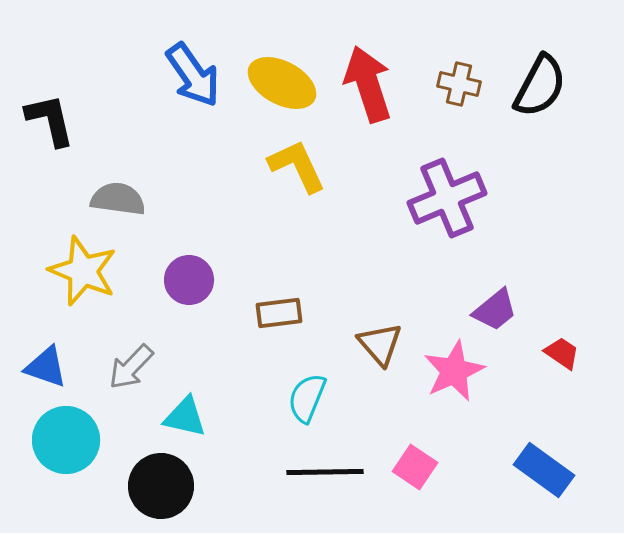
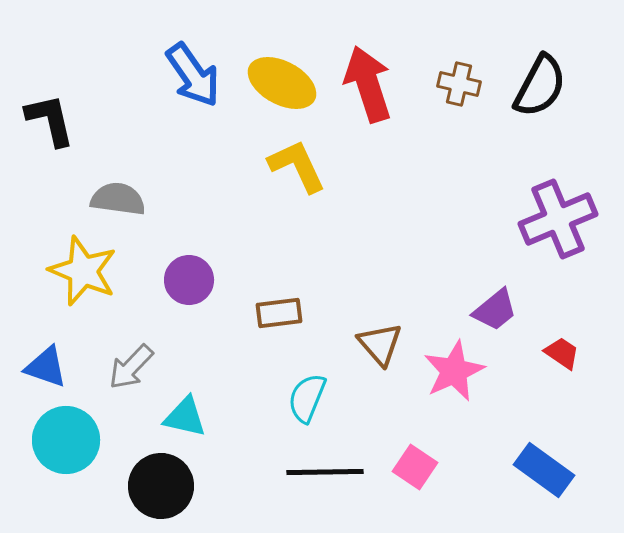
purple cross: moved 111 px right, 21 px down
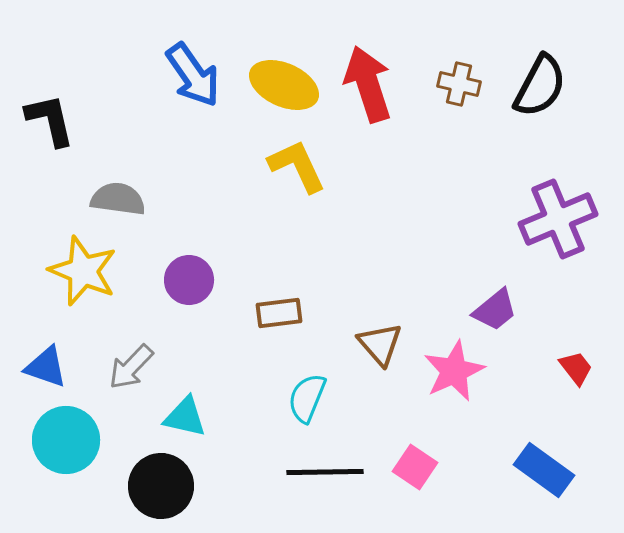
yellow ellipse: moved 2 px right, 2 px down; rotated 4 degrees counterclockwise
red trapezoid: moved 14 px right, 15 px down; rotated 18 degrees clockwise
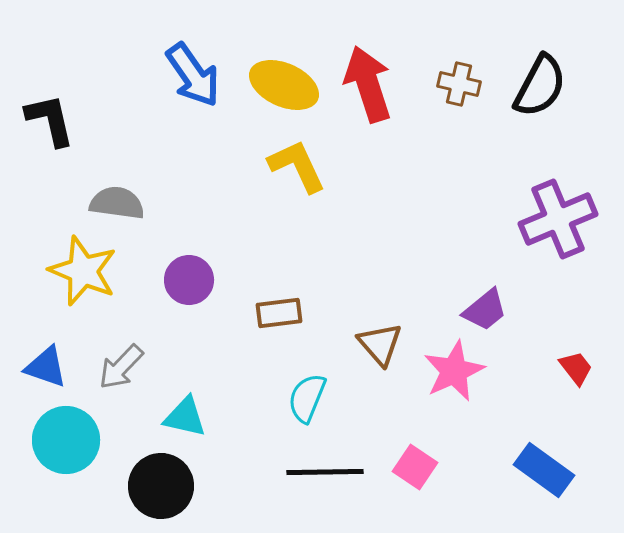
gray semicircle: moved 1 px left, 4 px down
purple trapezoid: moved 10 px left
gray arrow: moved 10 px left
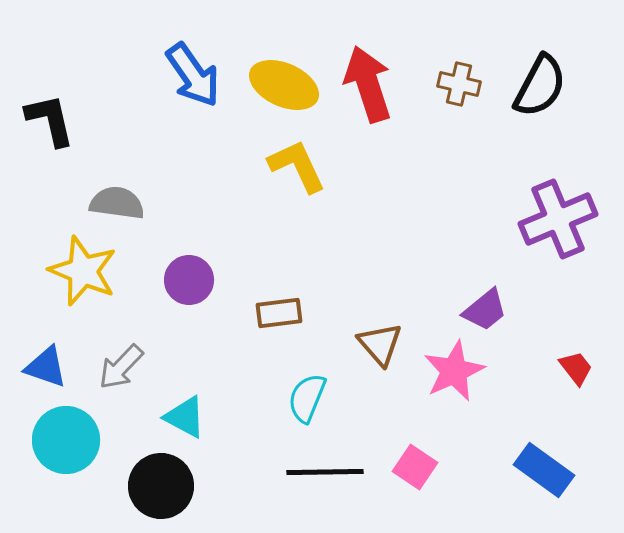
cyan triangle: rotated 15 degrees clockwise
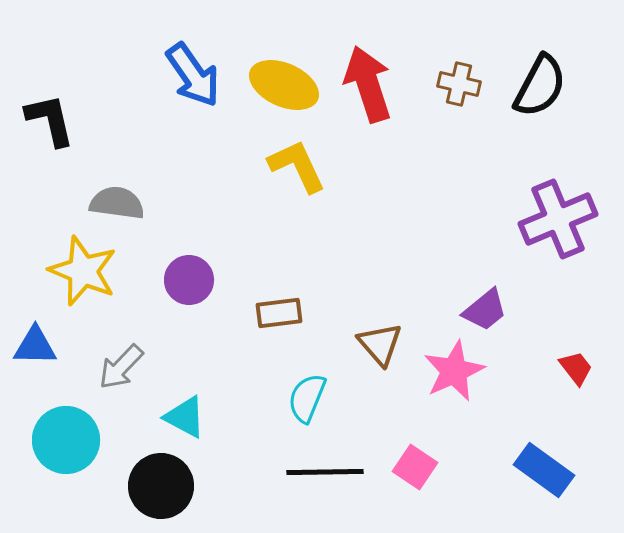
blue triangle: moved 11 px left, 21 px up; rotated 18 degrees counterclockwise
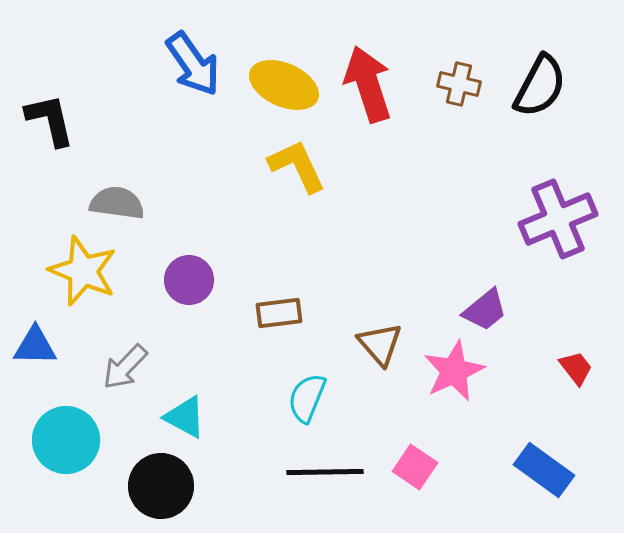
blue arrow: moved 11 px up
gray arrow: moved 4 px right
